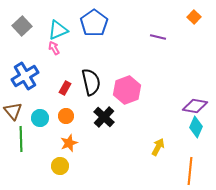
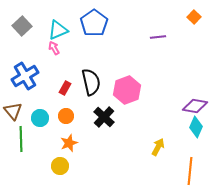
purple line: rotated 21 degrees counterclockwise
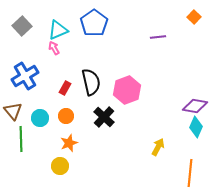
orange line: moved 2 px down
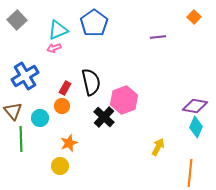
gray square: moved 5 px left, 6 px up
pink arrow: rotated 80 degrees counterclockwise
pink hexagon: moved 3 px left, 10 px down
orange circle: moved 4 px left, 10 px up
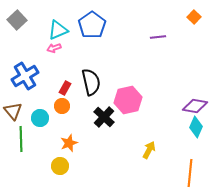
blue pentagon: moved 2 px left, 2 px down
pink hexagon: moved 4 px right; rotated 8 degrees clockwise
yellow arrow: moved 9 px left, 3 px down
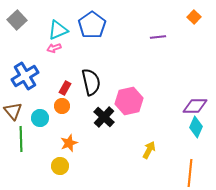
pink hexagon: moved 1 px right, 1 px down
purple diamond: rotated 10 degrees counterclockwise
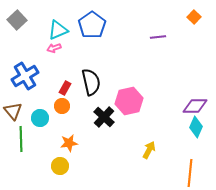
orange star: rotated 12 degrees clockwise
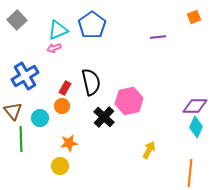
orange square: rotated 24 degrees clockwise
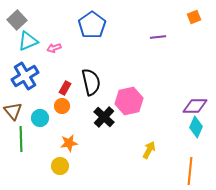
cyan triangle: moved 30 px left, 11 px down
orange line: moved 2 px up
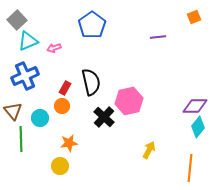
blue cross: rotated 8 degrees clockwise
cyan diamond: moved 2 px right; rotated 15 degrees clockwise
orange line: moved 3 px up
